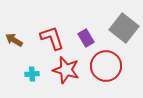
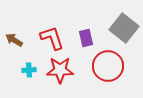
purple rectangle: rotated 18 degrees clockwise
red circle: moved 2 px right
red star: moved 6 px left; rotated 16 degrees counterclockwise
cyan cross: moved 3 px left, 4 px up
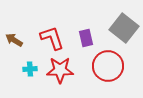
cyan cross: moved 1 px right, 1 px up
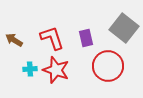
red star: moved 4 px left; rotated 20 degrees clockwise
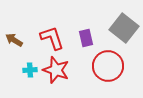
cyan cross: moved 1 px down
